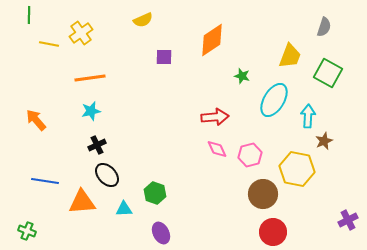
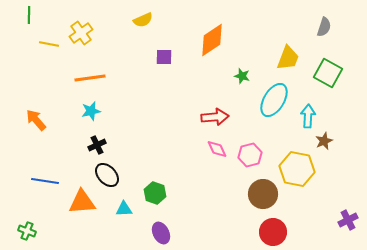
yellow trapezoid: moved 2 px left, 2 px down
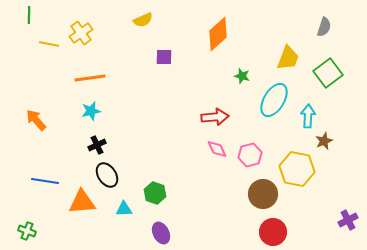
orange diamond: moved 6 px right, 6 px up; rotated 8 degrees counterclockwise
green square: rotated 24 degrees clockwise
black ellipse: rotated 10 degrees clockwise
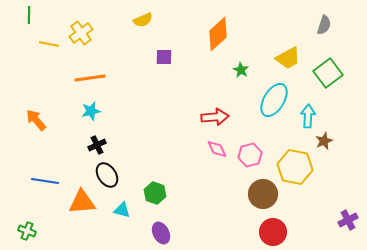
gray semicircle: moved 2 px up
yellow trapezoid: rotated 40 degrees clockwise
green star: moved 1 px left, 6 px up; rotated 14 degrees clockwise
yellow hexagon: moved 2 px left, 2 px up
cyan triangle: moved 2 px left, 1 px down; rotated 18 degrees clockwise
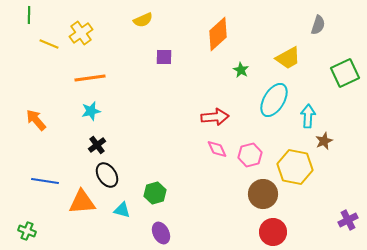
gray semicircle: moved 6 px left
yellow line: rotated 12 degrees clockwise
green square: moved 17 px right; rotated 12 degrees clockwise
black cross: rotated 12 degrees counterclockwise
green hexagon: rotated 25 degrees clockwise
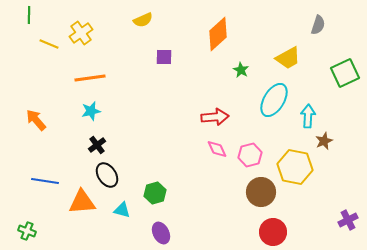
brown circle: moved 2 px left, 2 px up
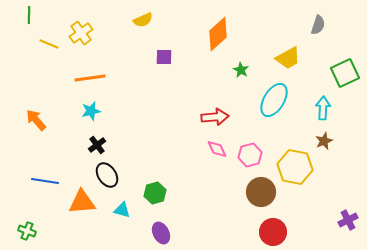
cyan arrow: moved 15 px right, 8 px up
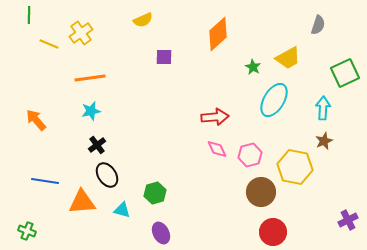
green star: moved 12 px right, 3 px up
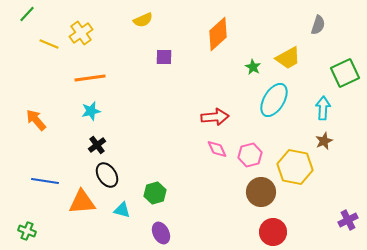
green line: moved 2 px left, 1 px up; rotated 42 degrees clockwise
